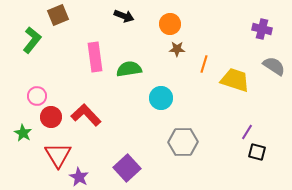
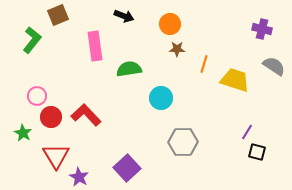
pink rectangle: moved 11 px up
red triangle: moved 2 px left, 1 px down
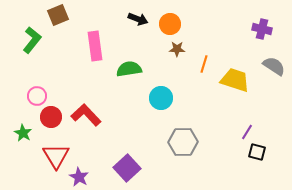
black arrow: moved 14 px right, 3 px down
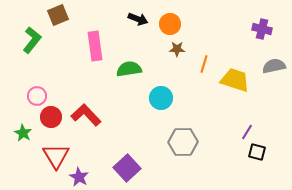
gray semicircle: rotated 45 degrees counterclockwise
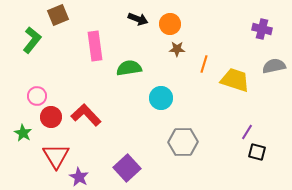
green semicircle: moved 1 px up
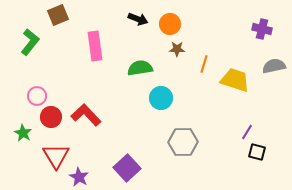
green L-shape: moved 2 px left, 2 px down
green semicircle: moved 11 px right
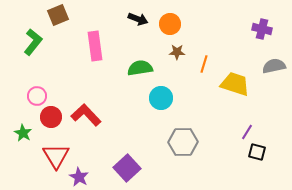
green L-shape: moved 3 px right
brown star: moved 3 px down
yellow trapezoid: moved 4 px down
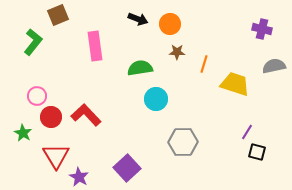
cyan circle: moved 5 px left, 1 px down
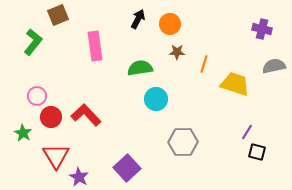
black arrow: rotated 84 degrees counterclockwise
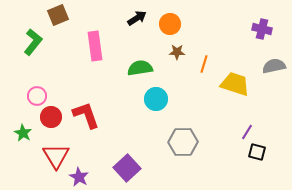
black arrow: moved 1 px left, 1 px up; rotated 30 degrees clockwise
red L-shape: rotated 24 degrees clockwise
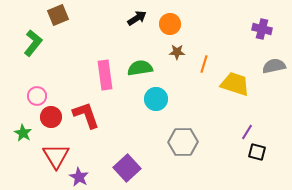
green L-shape: moved 1 px down
pink rectangle: moved 10 px right, 29 px down
